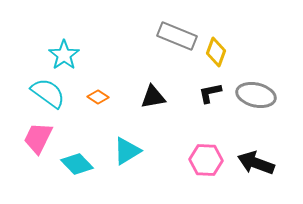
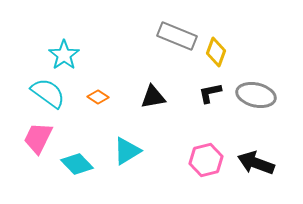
pink hexagon: rotated 16 degrees counterclockwise
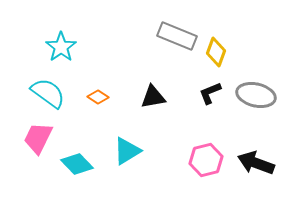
cyan star: moved 3 px left, 8 px up
black L-shape: rotated 10 degrees counterclockwise
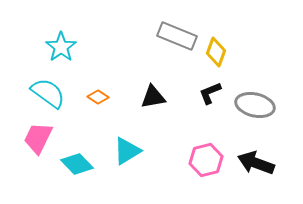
gray ellipse: moved 1 px left, 10 px down
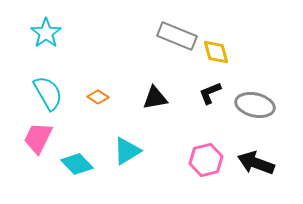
cyan star: moved 15 px left, 14 px up
yellow diamond: rotated 36 degrees counterclockwise
cyan semicircle: rotated 24 degrees clockwise
black triangle: moved 2 px right, 1 px down
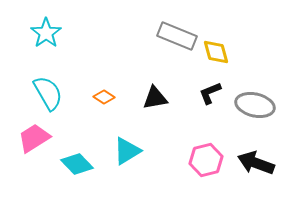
orange diamond: moved 6 px right
pink trapezoid: moved 4 px left; rotated 32 degrees clockwise
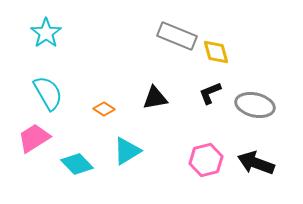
orange diamond: moved 12 px down
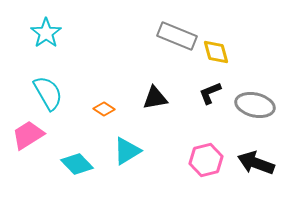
pink trapezoid: moved 6 px left, 3 px up
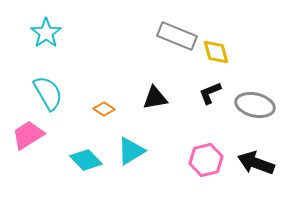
cyan triangle: moved 4 px right
cyan diamond: moved 9 px right, 4 px up
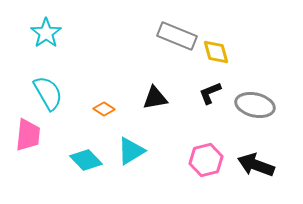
pink trapezoid: rotated 128 degrees clockwise
black arrow: moved 2 px down
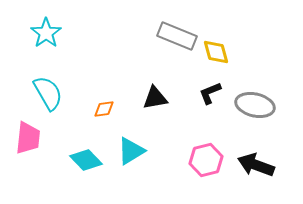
orange diamond: rotated 40 degrees counterclockwise
pink trapezoid: moved 3 px down
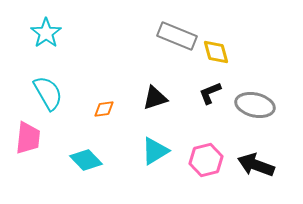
black triangle: rotated 8 degrees counterclockwise
cyan triangle: moved 24 px right
